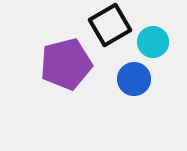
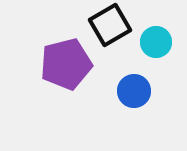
cyan circle: moved 3 px right
blue circle: moved 12 px down
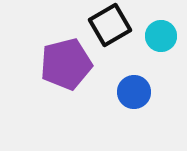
cyan circle: moved 5 px right, 6 px up
blue circle: moved 1 px down
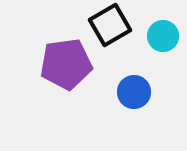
cyan circle: moved 2 px right
purple pentagon: rotated 6 degrees clockwise
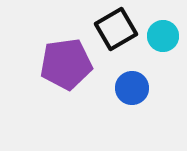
black square: moved 6 px right, 4 px down
blue circle: moved 2 px left, 4 px up
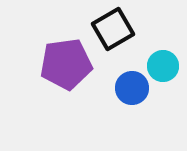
black square: moved 3 px left
cyan circle: moved 30 px down
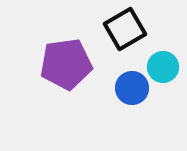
black square: moved 12 px right
cyan circle: moved 1 px down
